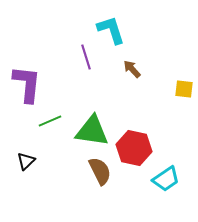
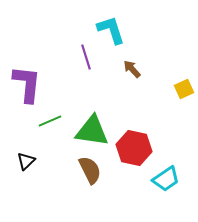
yellow square: rotated 30 degrees counterclockwise
brown semicircle: moved 10 px left, 1 px up
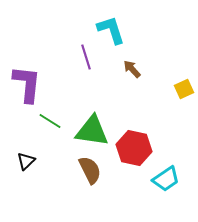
green line: rotated 55 degrees clockwise
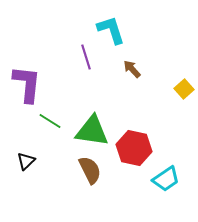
yellow square: rotated 18 degrees counterclockwise
